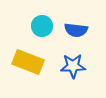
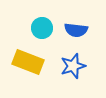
cyan circle: moved 2 px down
blue star: rotated 15 degrees counterclockwise
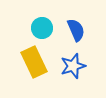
blue semicircle: rotated 120 degrees counterclockwise
yellow rectangle: moved 6 px right; rotated 44 degrees clockwise
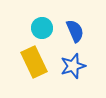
blue semicircle: moved 1 px left, 1 px down
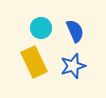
cyan circle: moved 1 px left
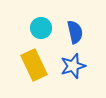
blue semicircle: moved 1 px down; rotated 10 degrees clockwise
yellow rectangle: moved 3 px down
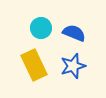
blue semicircle: moved 1 px left, 1 px down; rotated 55 degrees counterclockwise
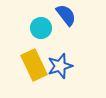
blue semicircle: moved 8 px left, 18 px up; rotated 30 degrees clockwise
blue star: moved 13 px left
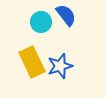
cyan circle: moved 6 px up
yellow rectangle: moved 2 px left, 3 px up
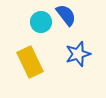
yellow rectangle: moved 2 px left
blue star: moved 18 px right, 12 px up
